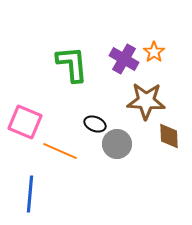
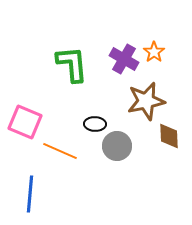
brown star: rotated 15 degrees counterclockwise
black ellipse: rotated 20 degrees counterclockwise
gray circle: moved 2 px down
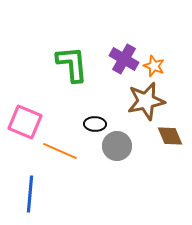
orange star: moved 14 px down; rotated 15 degrees counterclockwise
brown diamond: moved 1 px right; rotated 20 degrees counterclockwise
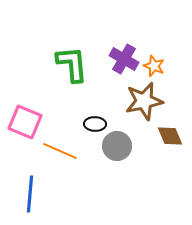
brown star: moved 2 px left
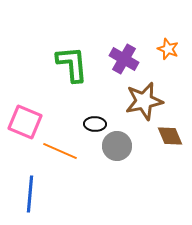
orange star: moved 14 px right, 17 px up
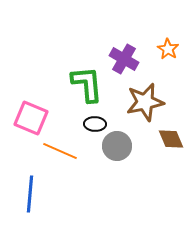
orange star: rotated 10 degrees clockwise
green L-shape: moved 15 px right, 20 px down
brown star: moved 1 px right, 1 px down
pink square: moved 6 px right, 4 px up
brown diamond: moved 1 px right, 3 px down
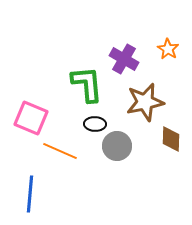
brown diamond: rotated 24 degrees clockwise
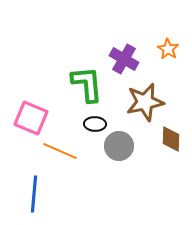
gray circle: moved 2 px right
blue line: moved 4 px right
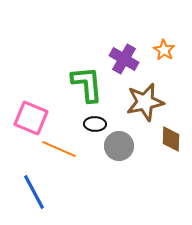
orange star: moved 4 px left, 1 px down
orange line: moved 1 px left, 2 px up
blue line: moved 2 px up; rotated 33 degrees counterclockwise
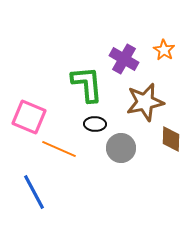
pink square: moved 2 px left, 1 px up
gray circle: moved 2 px right, 2 px down
